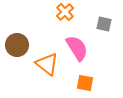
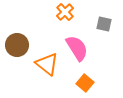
orange square: rotated 30 degrees clockwise
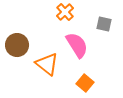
pink semicircle: moved 3 px up
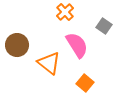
gray square: moved 2 px down; rotated 21 degrees clockwise
orange triangle: moved 2 px right, 1 px up
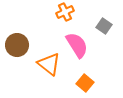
orange cross: rotated 18 degrees clockwise
orange triangle: moved 1 px down
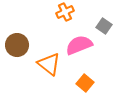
pink semicircle: moved 2 px right; rotated 80 degrees counterclockwise
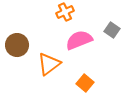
gray square: moved 8 px right, 4 px down
pink semicircle: moved 5 px up
orange triangle: rotated 45 degrees clockwise
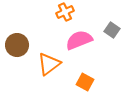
orange square: moved 1 px up; rotated 12 degrees counterclockwise
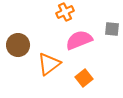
gray square: moved 1 px up; rotated 28 degrees counterclockwise
brown circle: moved 1 px right
orange square: moved 1 px left, 4 px up; rotated 24 degrees clockwise
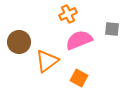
orange cross: moved 3 px right, 2 px down
brown circle: moved 1 px right, 3 px up
orange triangle: moved 2 px left, 3 px up
orange square: moved 5 px left; rotated 24 degrees counterclockwise
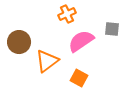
orange cross: moved 1 px left
pink semicircle: moved 2 px right, 1 px down; rotated 12 degrees counterclockwise
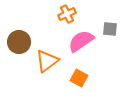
gray square: moved 2 px left
